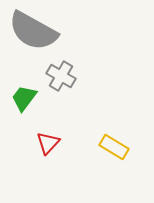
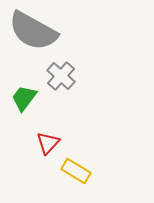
gray cross: rotated 12 degrees clockwise
yellow rectangle: moved 38 px left, 24 px down
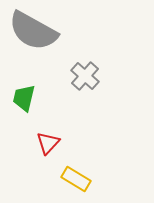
gray cross: moved 24 px right
green trapezoid: rotated 24 degrees counterclockwise
yellow rectangle: moved 8 px down
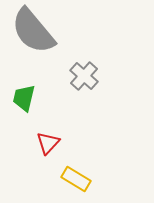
gray semicircle: rotated 21 degrees clockwise
gray cross: moved 1 px left
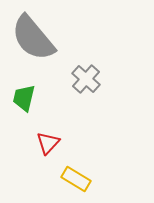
gray semicircle: moved 7 px down
gray cross: moved 2 px right, 3 px down
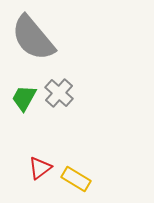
gray cross: moved 27 px left, 14 px down
green trapezoid: rotated 16 degrees clockwise
red triangle: moved 8 px left, 25 px down; rotated 10 degrees clockwise
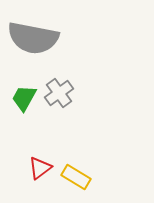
gray semicircle: rotated 39 degrees counterclockwise
gray cross: rotated 12 degrees clockwise
yellow rectangle: moved 2 px up
